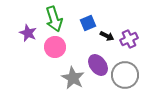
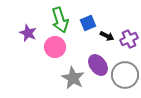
green arrow: moved 6 px right, 1 px down
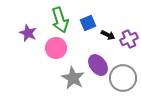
black arrow: moved 1 px right, 1 px up
pink circle: moved 1 px right, 1 px down
gray circle: moved 2 px left, 3 px down
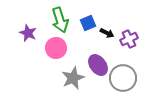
black arrow: moved 1 px left, 2 px up
gray star: rotated 20 degrees clockwise
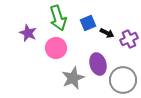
green arrow: moved 2 px left, 2 px up
purple ellipse: moved 1 px up; rotated 20 degrees clockwise
gray circle: moved 2 px down
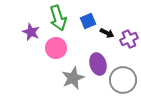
blue square: moved 2 px up
purple star: moved 3 px right, 1 px up
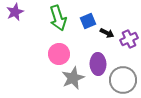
purple star: moved 16 px left, 20 px up; rotated 24 degrees clockwise
pink circle: moved 3 px right, 6 px down
purple ellipse: rotated 15 degrees clockwise
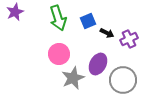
purple ellipse: rotated 30 degrees clockwise
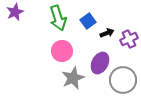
blue square: rotated 14 degrees counterclockwise
black arrow: rotated 48 degrees counterclockwise
pink circle: moved 3 px right, 3 px up
purple ellipse: moved 2 px right, 1 px up
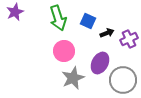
blue square: rotated 28 degrees counterclockwise
pink circle: moved 2 px right
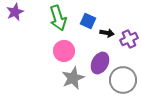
black arrow: rotated 32 degrees clockwise
